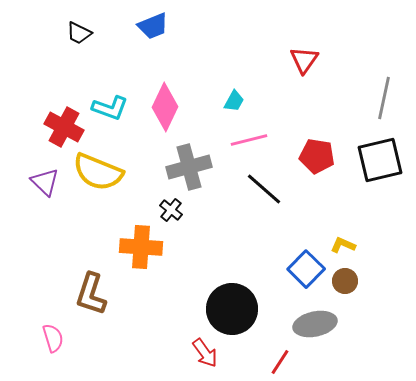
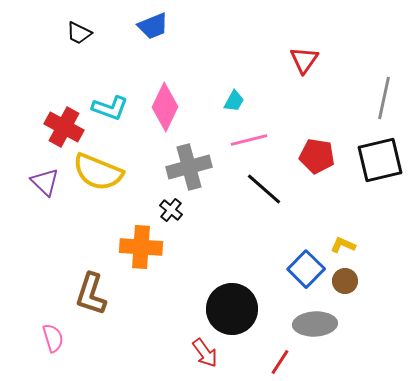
gray ellipse: rotated 9 degrees clockwise
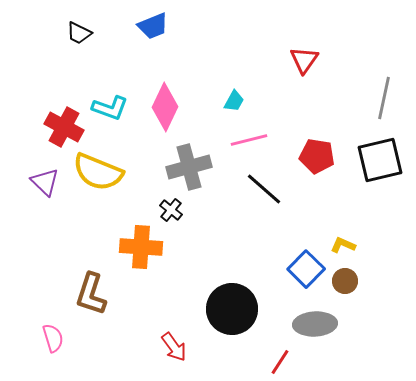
red arrow: moved 31 px left, 6 px up
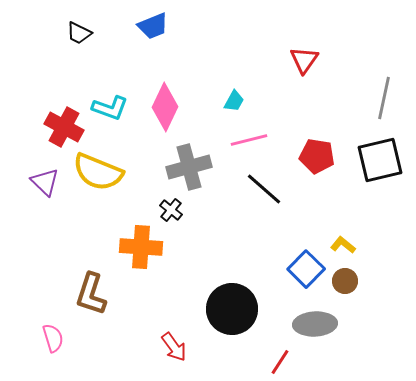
yellow L-shape: rotated 15 degrees clockwise
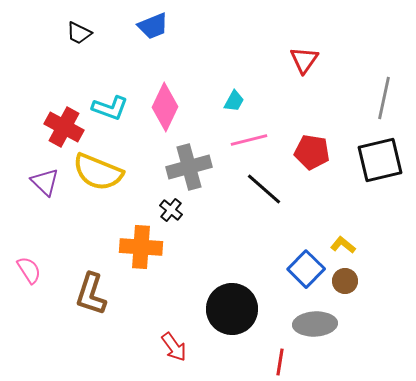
red pentagon: moved 5 px left, 4 px up
pink semicircle: moved 24 px left, 68 px up; rotated 16 degrees counterclockwise
red line: rotated 24 degrees counterclockwise
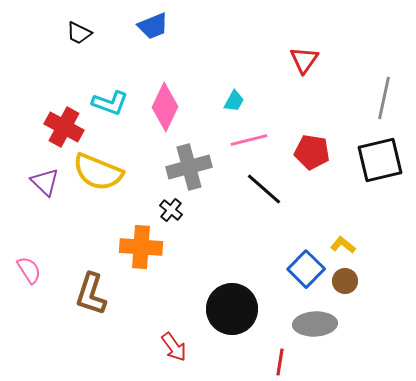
cyan L-shape: moved 5 px up
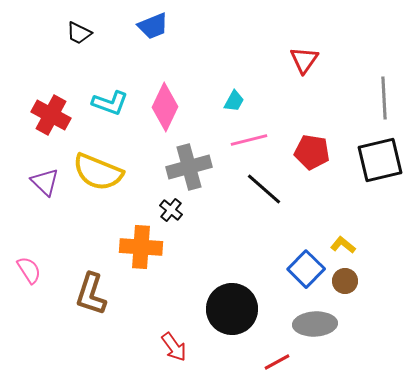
gray line: rotated 15 degrees counterclockwise
red cross: moved 13 px left, 12 px up
red line: moved 3 px left; rotated 52 degrees clockwise
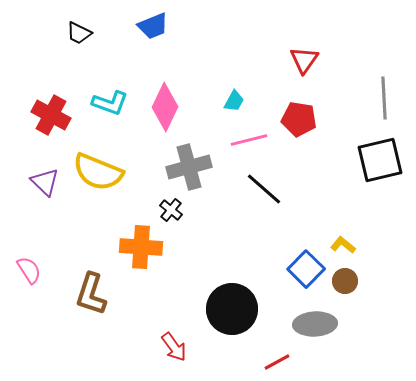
red pentagon: moved 13 px left, 33 px up
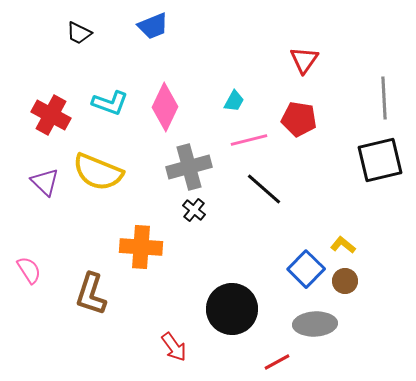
black cross: moved 23 px right
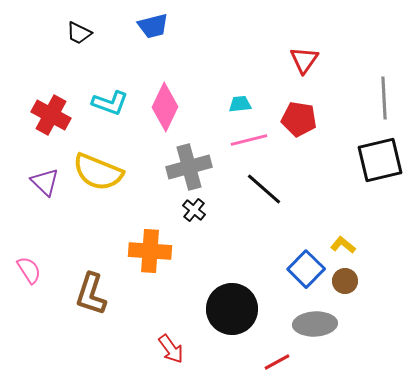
blue trapezoid: rotated 8 degrees clockwise
cyan trapezoid: moved 6 px right, 3 px down; rotated 125 degrees counterclockwise
orange cross: moved 9 px right, 4 px down
red arrow: moved 3 px left, 2 px down
